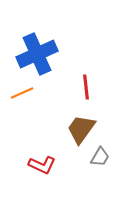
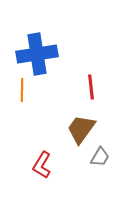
blue cross: rotated 15 degrees clockwise
red line: moved 5 px right
orange line: moved 3 px up; rotated 65 degrees counterclockwise
red L-shape: rotated 96 degrees clockwise
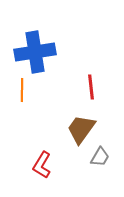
blue cross: moved 2 px left, 2 px up
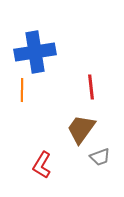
gray trapezoid: rotated 40 degrees clockwise
